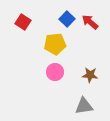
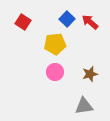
brown star: moved 1 px up; rotated 21 degrees counterclockwise
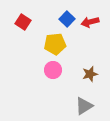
red arrow: rotated 54 degrees counterclockwise
pink circle: moved 2 px left, 2 px up
gray triangle: rotated 24 degrees counterclockwise
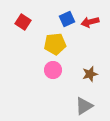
blue square: rotated 21 degrees clockwise
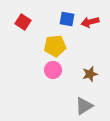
blue square: rotated 35 degrees clockwise
yellow pentagon: moved 2 px down
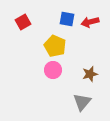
red square: rotated 28 degrees clockwise
yellow pentagon: rotated 30 degrees clockwise
gray triangle: moved 2 px left, 4 px up; rotated 18 degrees counterclockwise
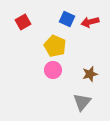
blue square: rotated 14 degrees clockwise
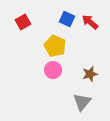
red arrow: rotated 54 degrees clockwise
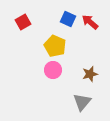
blue square: moved 1 px right
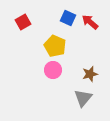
blue square: moved 1 px up
gray triangle: moved 1 px right, 4 px up
